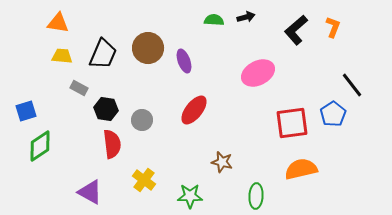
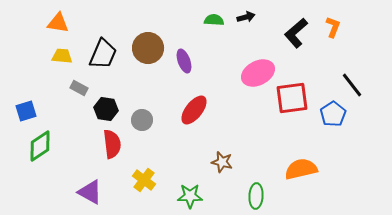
black L-shape: moved 3 px down
red square: moved 25 px up
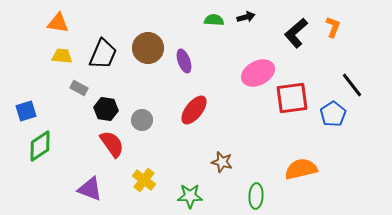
red semicircle: rotated 28 degrees counterclockwise
purple triangle: moved 3 px up; rotated 8 degrees counterclockwise
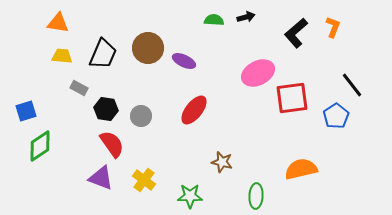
purple ellipse: rotated 45 degrees counterclockwise
blue pentagon: moved 3 px right, 2 px down
gray circle: moved 1 px left, 4 px up
purple triangle: moved 11 px right, 11 px up
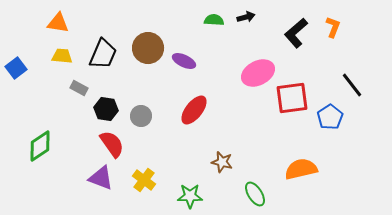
blue square: moved 10 px left, 43 px up; rotated 20 degrees counterclockwise
blue pentagon: moved 6 px left, 1 px down
green ellipse: moved 1 px left, 2 px up; rotated 35 degrees counterclockwise
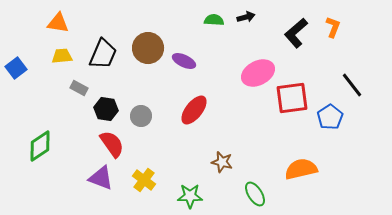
yellow trapezoid: rotated 10 degrees counterclockwise
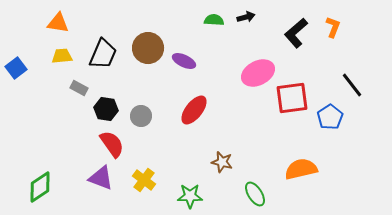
green diamond: moved 41 px down
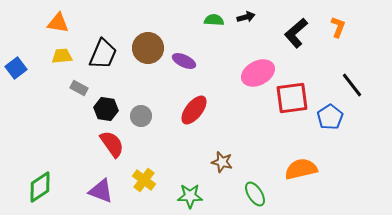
orange L-shape: moved 5 px right
purple triangle: moved 13 px down
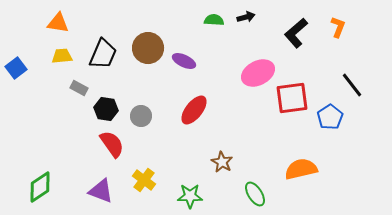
brown star: rotated 15 degrees clockwise
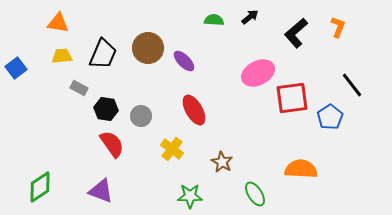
black arrow: moved 4 px right; rotated 24 degrees counterclockwise
purple ellipse: rotated 20 degrees clockwise
red ellipse: rotated 68 degrees counterclockwise
orange semicircle: rotated 16 degrees clockwise
yellow cross: moved 28 px right, 31 px up
